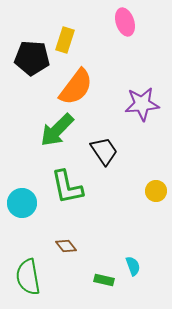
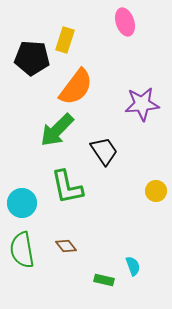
green semicircle: moved 6 px left, 27 px up
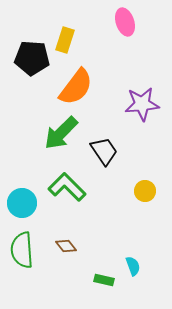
green arrow: moved 4 px right, 3 px down
green L-shape: rotated 147 degrees clockwise
yellow circle: moved 11 px left
green semicircle: rotated 6 degrees clockwise
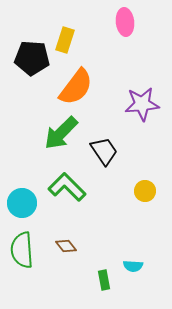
pink ellipse: rotated 12 degrees clockwise
cyan semicircle: rotated 114 degrees clockwise
green rectangle: rotated 66 degrees clockwise
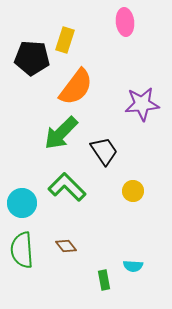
yellow circle: moved 12 px left
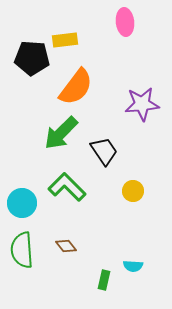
yellow rectangle: rotated 65 degrees clockwise
green rectangle: rotated 24 degrees clockwise
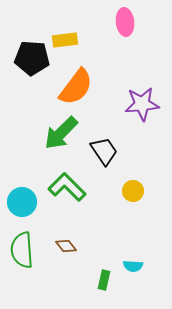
cyan circle: moved 1 px up
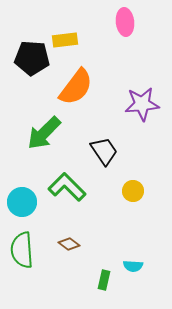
green arrow: moved 17 px left
brown diamond: moved 3 px right, 2 px up; rotated 15 degrees counterclockwise
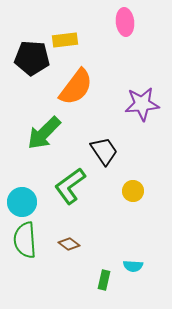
green L-shape: moved 3 px right, 1 px up; rotated 81 degrees counterclockwise
green semicircle: moved 3 px right, 10 px up
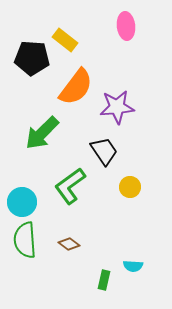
pink ellipse: moved 1 px right, 4 px down
yellow rectangle: rotated 45 degrees clockwise
purple star: moved 25 px left, 3 px down
green arrow: moved 2 px left
yellow circle: moved 3 px left, 4 px up
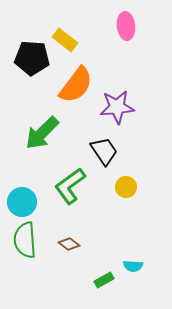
orange semicircle: moved 2 px up
yellow circle: moved 4 px left
green rectangle: rotated 48 degrees clockwise
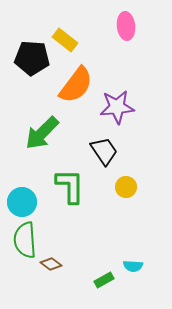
green L-shape: rotated 126 degrees clockwise
brown diamond: moved 18 px left, 20 px down
